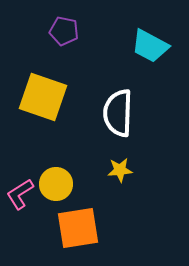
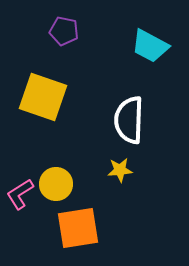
white semicircle: moved 11 px right, 7 px down
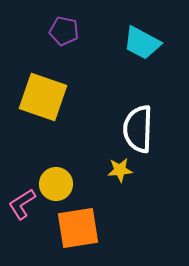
cyan trapezoid: moved 8 px left, 3 px up
white semicircle: moved 9 px right, 9 px down
pink L-shape: moved 2 px right, 10 px down
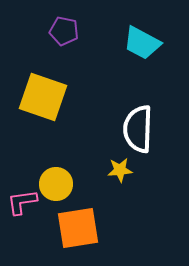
pink L-shape: moved 2 px up; rotated 24 degrees clockwise
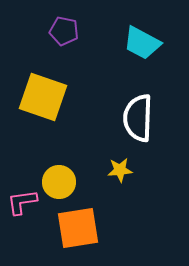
white semicircle: moved 11 px up
yellow circle: moved 3 px right, 2 px up
